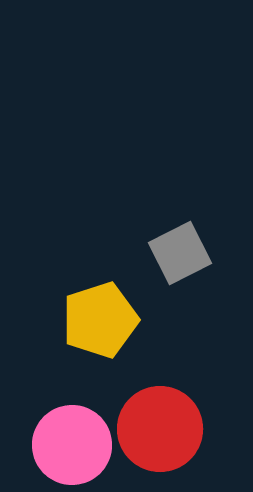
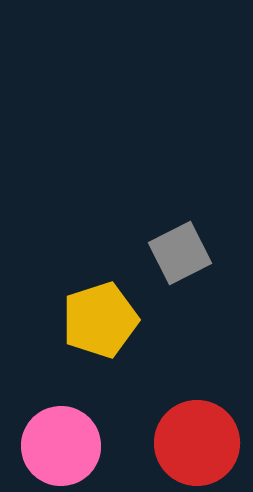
red circle: moved 37 px right, 14 px down
pink circle: moved 11 px left, 1 px down
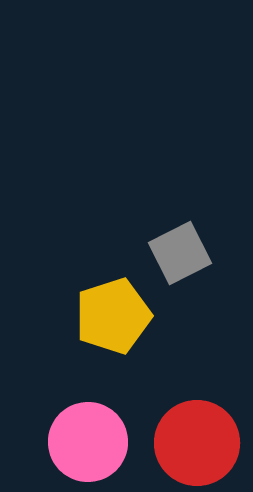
yellow pentagon: moved 13 px right, 4 px up
pink circle: moved 27 px right, 4 px up
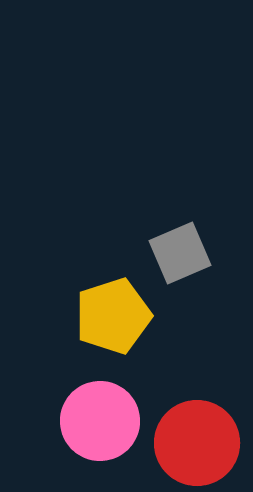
gray square: rotated 4 degrees clockwise
pink circle: moved 12 px right, 21 px up
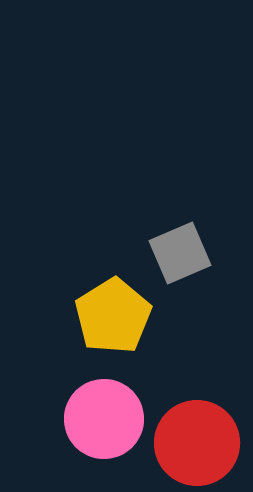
yellow pentagon: rotated 14 degrees counterclockwise
pink circle: moved 4 px right, 2 px up
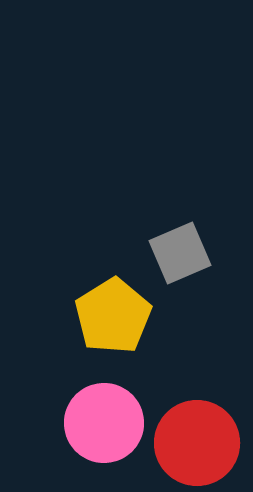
pink circle: moved 4 px down
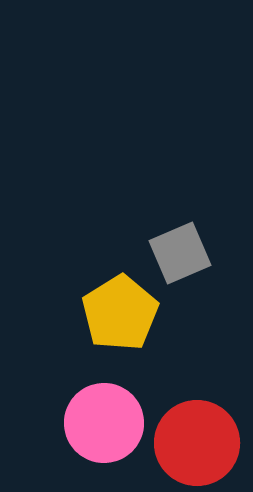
yellow pentagon: moved 7 px right, 3 px up
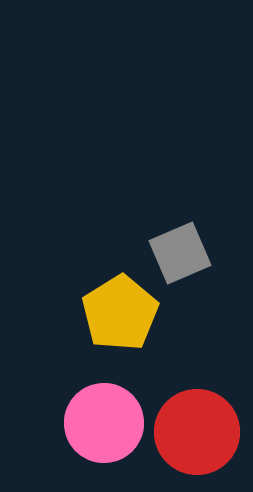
red circle: moved 11 px up
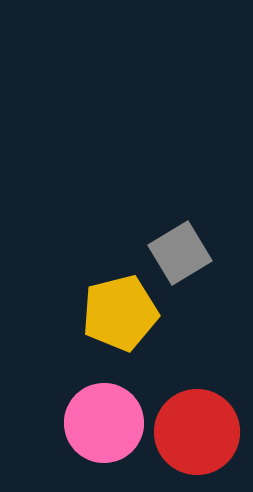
gray square: rotated 8 degrees counterclockwise
yellow pentagon: rotated 18 degrees clockwise
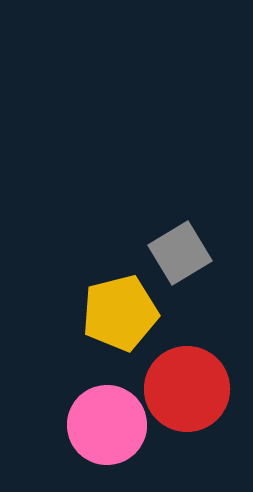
pink circle: moved 3 px right, 2 px down
red circle: moved 10 px left, 43 px up
